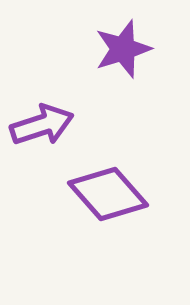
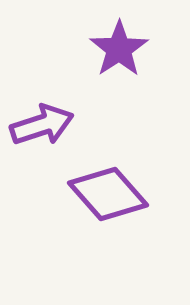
purple star: moved 4 px left; rotated 16 degrees counterclockwise
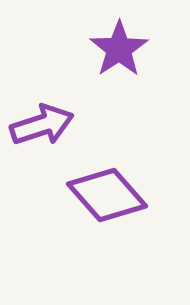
purple diamond: moved 1 px left, 1 px down
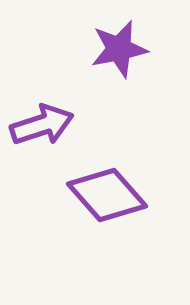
purple star: rotated 22 degrees clockwise
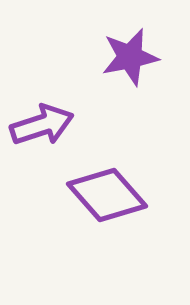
purple star: moved 11 px right, 8 px down
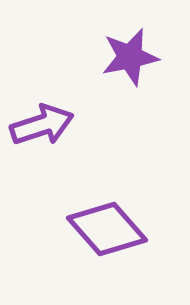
purple diamond: moved 34 px down
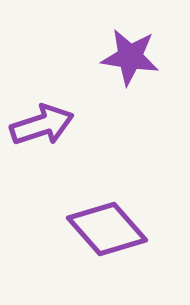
purple star: rotated 20 degrees clockwise
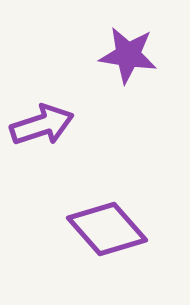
purple star: moved 2 px left, 2 px up
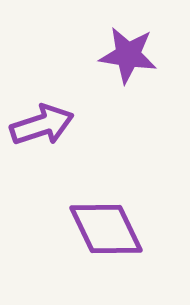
purple diamond: moved 1 px left; rotated 16 degrees clockwise
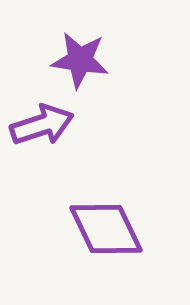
purple star: moved 48 px left, 5 px down
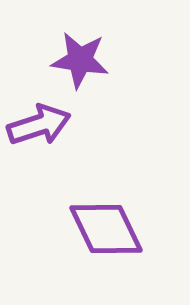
purple arrow: moved 3 px left
